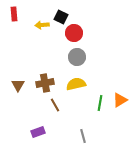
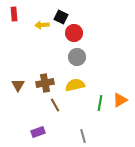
yellow semicircle: moved 1 px left, 1 px down
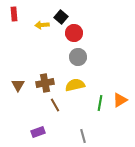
black square: rotated 16 degrees clockwise
gray circle: moved 1 px right
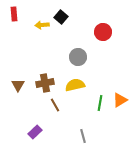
red circle: moved 29 px right, 1 px up
purple rectangle: moved 3 px left; rotated 24 degrees counterclockwise
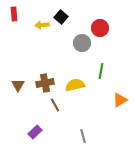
red circle: moved 3 px left, 4 px up
gray circle: moved 4 px right, 14 px up
green line: moved 1 px right, 32 px up
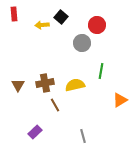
red circle: moved 3 px left, 3 px up
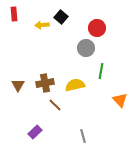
red circle: moved 3 px down
gray circle: moved 4 px right, 5 px down
orange triangle: rotated 42 degrees counterclockwise
brown line: rotated 16 degrees counterclockwise
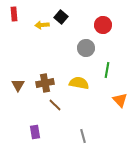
red circle: moved 6 px right, 3 px up
green line: moved 6 px right, 1 px up
yellow semicircle: moved 4 px right, 2 px up; rotated 24 degrees clockwise
purple rectangle: rotated 56 degrees counterclockwise
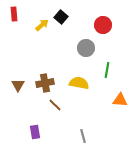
yellow arrow: rotated 144 degrees clockwise
orange triangle: rotated 42 degrees counterclockwise
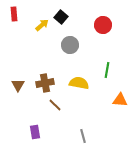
gray circle: moved 16 px left, 3 px up
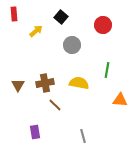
yellow arrow: moved 6 px left, 6 px down
gray circle: moved 2 px right
